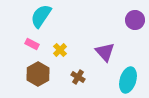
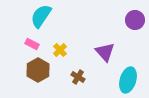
brown hexagon: moved 4 px up
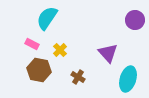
cyan semicircle: moved 6 px right, 2 px down
purple triangle: moved 3 px right, 1 px down
brown hexagon: moved 1 px right; rotated 20 degrees counterclockwise
cyan ellipse: moved 1 px up
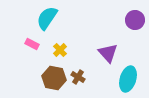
brown hexagon: moved 15 px right, 8 px down
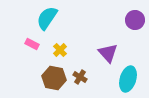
brown cross: moved 2 px right
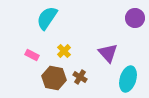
purple circle: moved 2 px up
pink rectangle: moved 11 px down
yellow cross: moved 4 px right, 1 px down
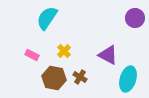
purple triangle: moved 2 px down; rotated 20 degrees counterclockwise
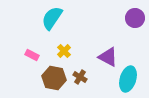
cyan semicircle: moved 5 px right
purple triangle: moved 2 px down
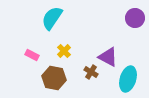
brown cross: moved 11 px right, 5 px up
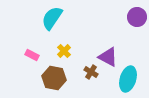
purple circle: moved 2 px right, 1 px up
